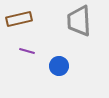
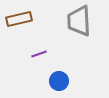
purple line: moved 12 px right, 3 px down; rotated 35 degrees counterclockwise
blue circle: moved 15 px down
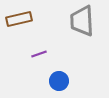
gray trapezoid: moved 3 px right
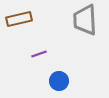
gray trapezoid: moved 3 px right, 1 px up
